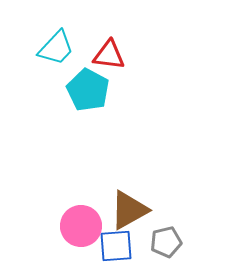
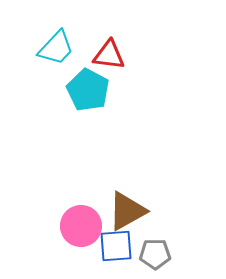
brown triangle: moved 2 px left, 1 px down
gray pentagon: moved 11 px left, 12 px down; rotated 12 degrees clockwise
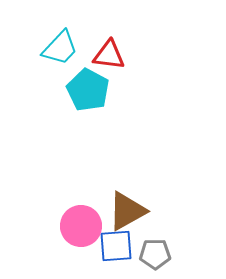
cyan trapezoid: moved 4 px right
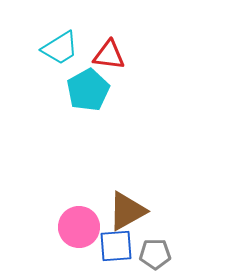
cyan trapezoid: rotated 15 degrees clockwise
cyan pentagon: rotated 15 degrees clockwise
pink circle: moved 2 px left, 1 px down
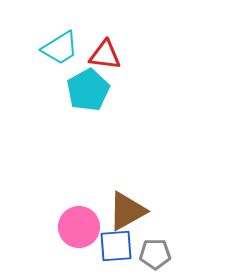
red triangle: moved 4 px left
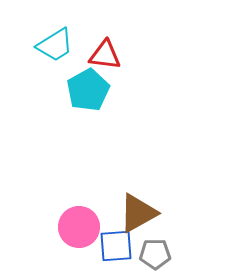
cyan trapezoid: moved 5 px left, 3 px up
brown triangle: moved 11 px right, 2 px down
